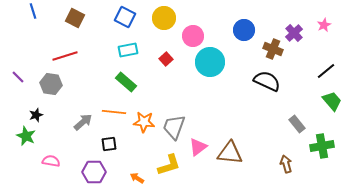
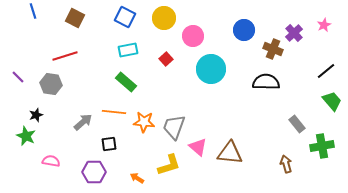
cyan circle: moved 1 px right, 7 px down
black semicircle: moved 1 px left, 1 px down; rotated 24 degrees counterclockwise
pink triangle: rotated 42 degrees counterclockwise
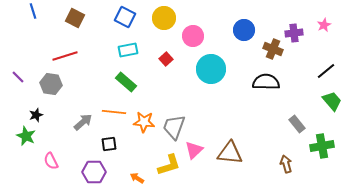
purple cross: rotated 36 degrees clockwise
pink triangle: moved 4 px left, 3 px down; rotated 36 degrees clockwise
pink semicircle: rotated 126 degrees counterclockwise
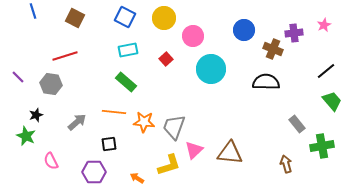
gray arrow: moved 6 px left
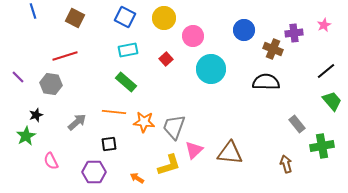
green star: rotated 18 degrees clockwise
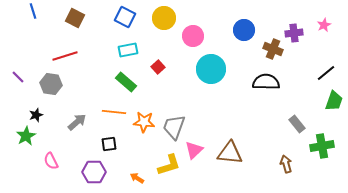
red square: moved 8 px left, 8 px down
black line: moved 2 px down
green trapezoid: moved 2 px right; rotated 60 degrees clockwise
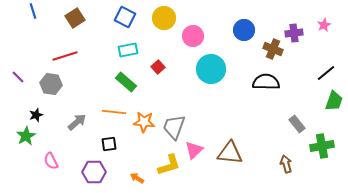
brown square: rotated 30 degrees clockwise
